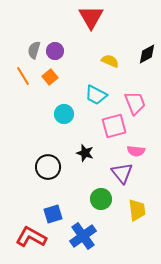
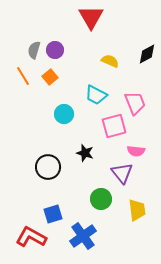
purple circle: moved 1 px up
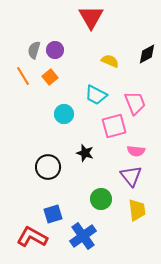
purple triangle: moved 9 px right, 3 px down
red L-shape: moved 1 px right
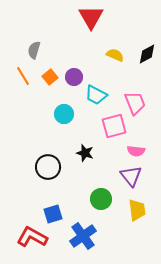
purple circle: moved 19 px right, 27 px down
yellow semicircle: moved 5 px right, 6 px up
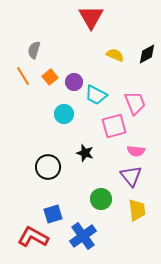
purple circle: moved 5 px down
red L-shape: moved 1 px right
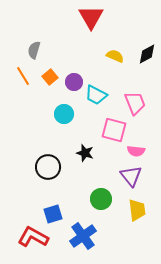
yellow semicircle: moved 1 px down
pink square: moved 4 px down; rotated 30 degrees clockwise
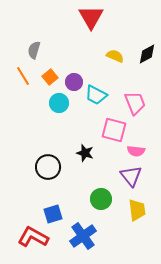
cyan circle: moved 5 px left, 11 px up
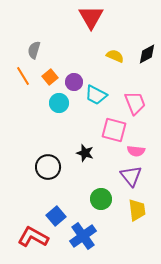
blue square: moved 3 px right, 2 px down; rotated 24 degrees counterclockwise
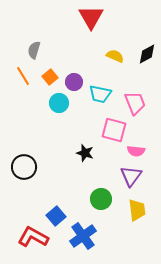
cyan trapezoid: moved 4 px right, 1 px up; rotated 15 degrees counterclockwise
black circle: moved 24 px left
purple triangle: rotated 15 degrees clockwise
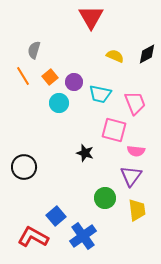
green circle: moved 4 px right, 1 px up
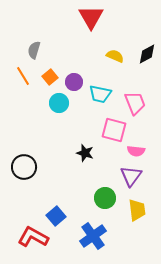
blue cross: moved 10 px right
